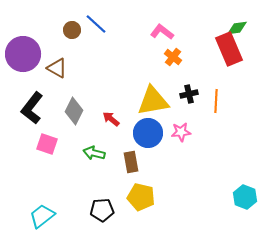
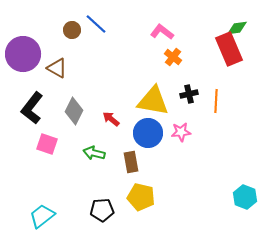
yellow triangle: rotated 20 degrees clockwise
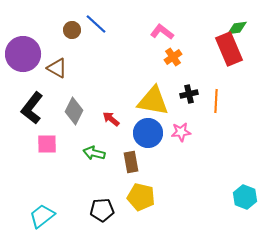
orange cross: rotated 18 degrees clockwise
pink square: rotated 20 degrees counterclockwise
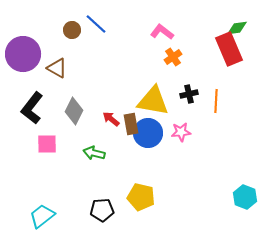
brown rectangle: moved 38 px up
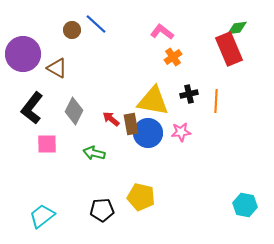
cyan hexagon: moved 8 px down; rotated 10 degrees counterclockwise
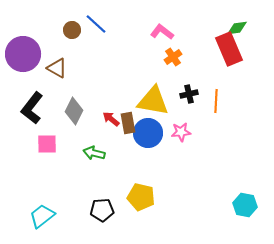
brown rectangle: moved 3 px left, 1 px up
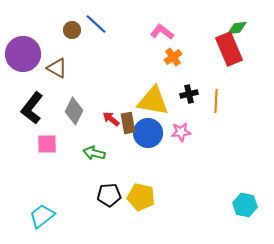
black pentagon: moved 7 px right, 15 px up
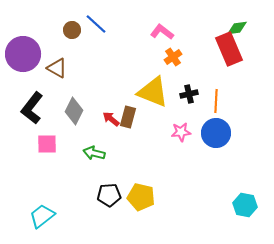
yellow triangle: moved 9 px up; rotated 12 degrees clockwise
brown rectangle: moved 6 px up; rotated 25 degrees clockwise
blue circle: moved 68 px right
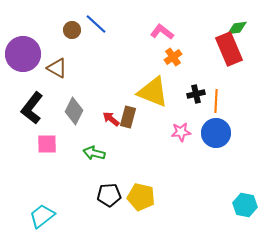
black cross: moved 7 px right
